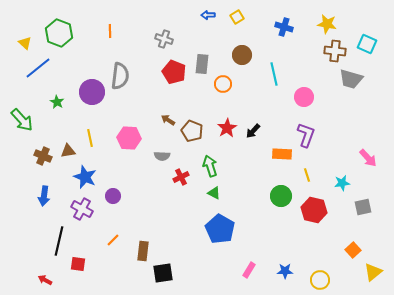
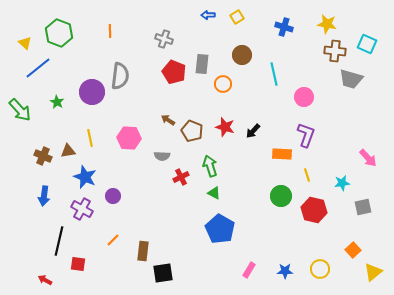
green arrow at (22, 120): moved 2 px left, 10 px up
red star at (227, 128): moved 2 px left, 1 px up; rotated 24 degrees counterclockwise
yellow circle at (320, 280): moved 11 px up
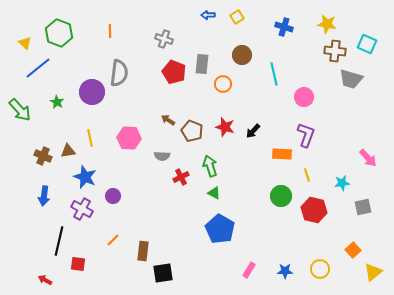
gray semicircle at (120, 76): moved 1 px left, 3 px up
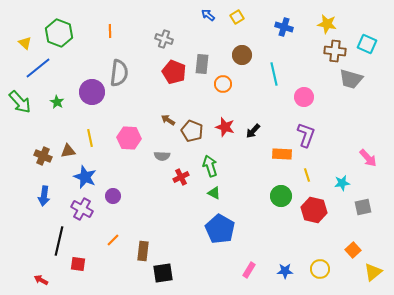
blue arrow at (208, 15): rotated 40 degrees clockwise
green arrow at (20, 110): moved 8 px up
red arrow at (45, 280): moved 4 px left
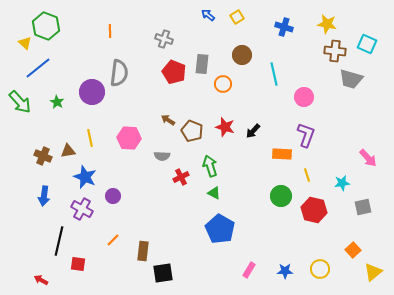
green hexagon at (59, 33): moved 13 px left, 7 px up
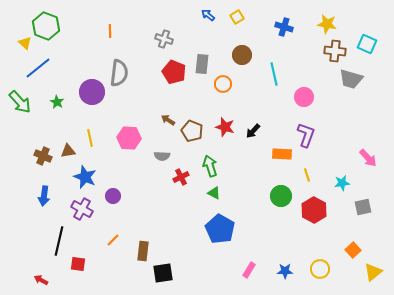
red hexagon at (314, 210): rotated 15 degrees clockwise
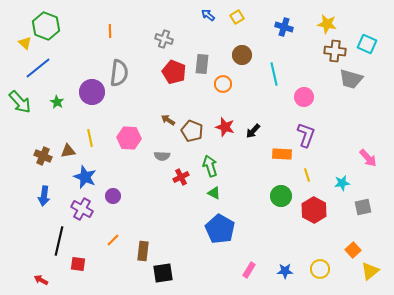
yellow triangle at (373, 272): moved 3 px left, 1 px up
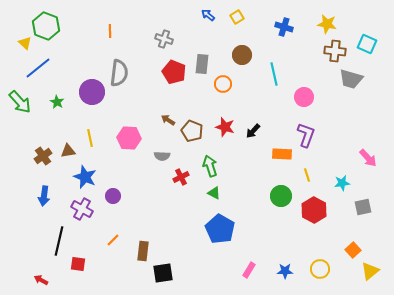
brown cross at (43, 156): rotated 30 degrees clockwise
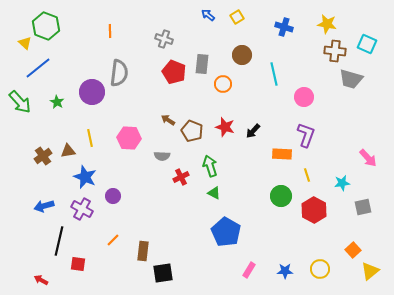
blue arrow at (44, 196): moved 10 px down; rotated 66 degrees clockwise
blue pentagon at (220, 229): moved 6 px right, 3 px down
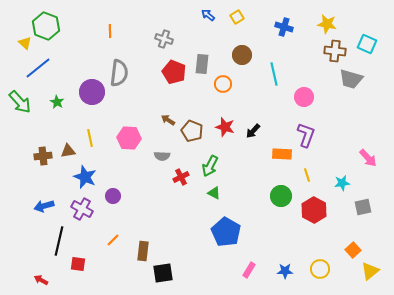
brown cross at (43, 156): rotated 30 degrees clockwise
green arrow at (210, 166): rotated 135 degrees counterclockwise
